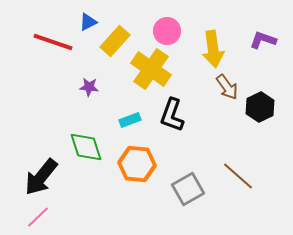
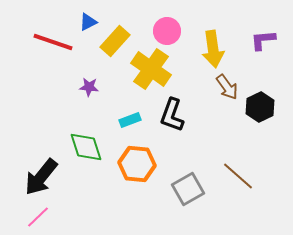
purple L-shape: rotated 24 degrees counterclockwise
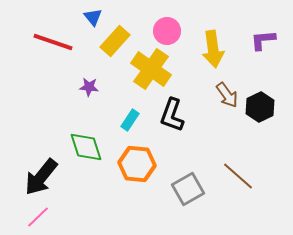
blue triangle: moved 5 px right, 5 px up; rotated 42 degrees counterclockwise
brown arrow: moved 8 px down
cyan rectangle: rotated 35 degrees counterclockwise
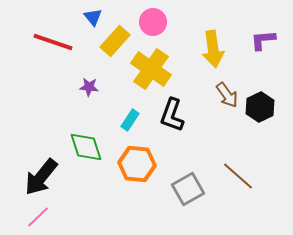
pink circle: moved 14 px left, 9 px up
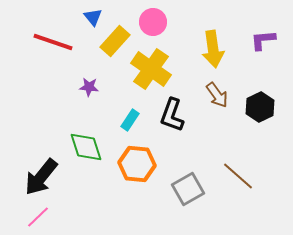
brown arrow: moved 10 px left
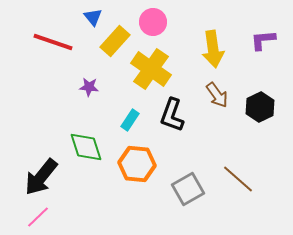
brown line: moved 3 px down
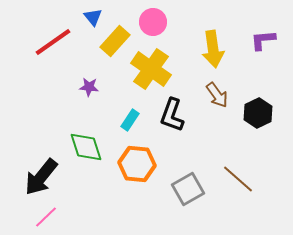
red line: rotated 54 degrees counterclockwise
black hexagon: moved 2 px left, 6 px down
pink line: moved 8 px right
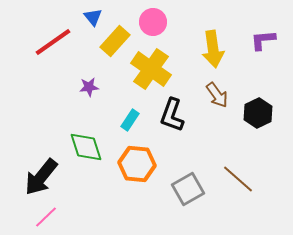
purple star: rotated 12 degrees counterclockwise
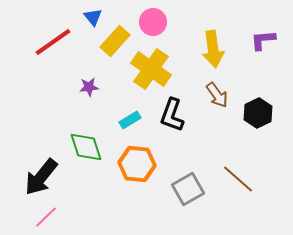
cyan rectangle: rotated 25 degrees clockwise
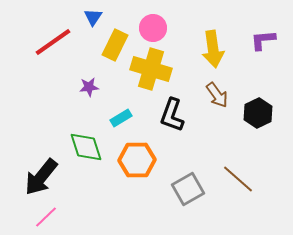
blue triangle: rotated 12 degrees clockwise
pink circle: moved 6 px down
yellow rectangle: moved 4 px down; rotated 16 degrees counterclockwise
yellow cross: rotated 18 degrees counterclockwise
cyan rectangle: moved 9 px left, 2 px up
orange hexagon: moved 4 px up; rotated 6 degrees counterclockwise
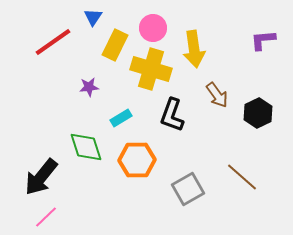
yellow arrow: moved 19 px left
brown line: moved 4 px right, 2 px up
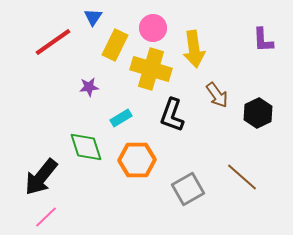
purple L-shape: rotated 88 degrees counterclockwise
